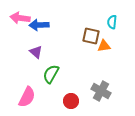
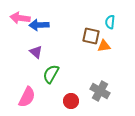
cyan semicircle: moved 2 px left
gray cross: moved 1 px left
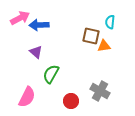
pink arrow: rotated 144 degrees clockwise
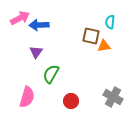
purple triangle: rotated 24 degrees clockwise
gray cross: moved 13 px right, 6 px down
pink semicircle: rotated 10 degrees counterclockwise
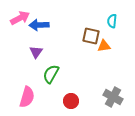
cyan semicircle: moved 2 px right, 1 px up
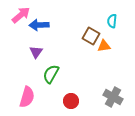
pink arrow: moved 1 px right, 3 px up; rotated 12 degrees counterclockwise
brown square: rotated 18 degrees clockwise
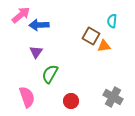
green semicircle: moved 1 px left
pink semicircle: rotated 35 degrees counterclockwise
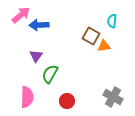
purple triangle: moved 4 px down
pink semicircle: rotated 20 degrees clockwise
red circle: moved 4 px left
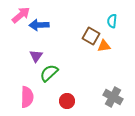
green semicircle: moved 1 px left, 1 px up; rotated 18 degrees clockwise
